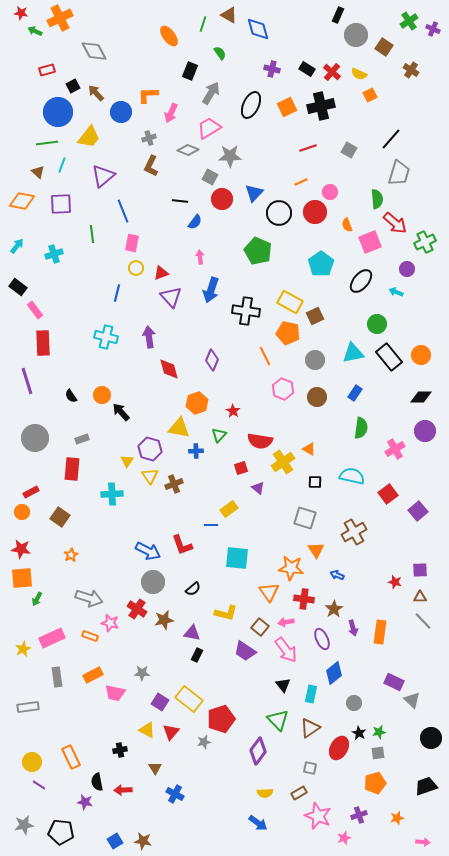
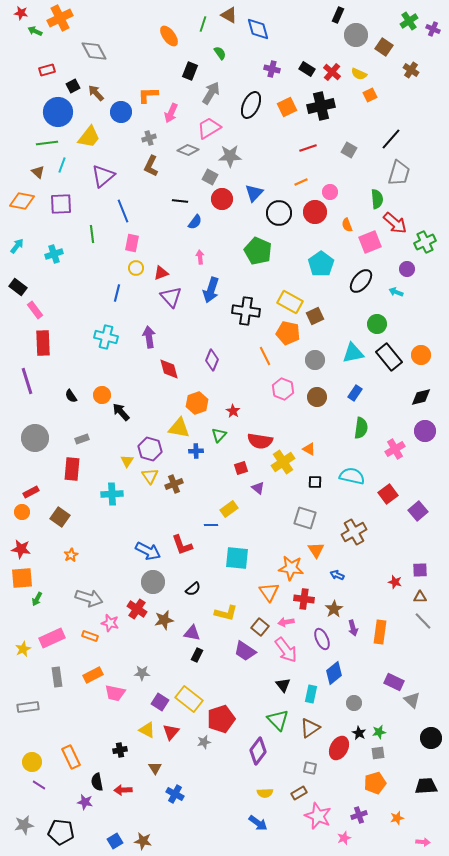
black diamond at (421, 397): rotated 15 degrees counterclockwise
black trapezoid at (426, 786): rotated 15 degrees clockwise
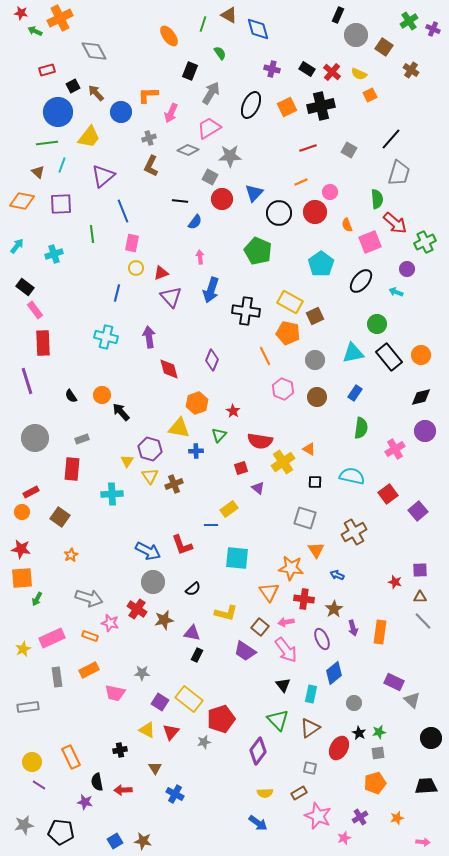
black rectangle at (18, 287): moved 7 px right
orange rectangle at (93, 675): moved 4 px left, 5 px up
purple cross at (359, 815): moved 1 px right, 2 px down; rotated 14 degrees counterclockwise
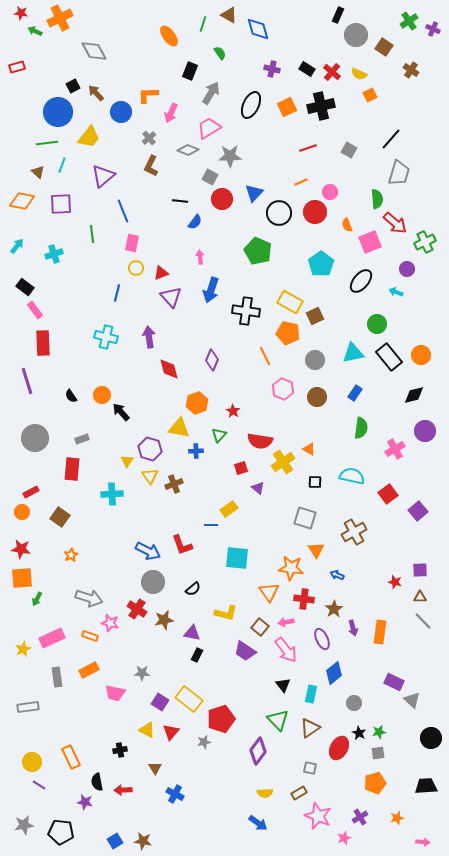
red rectangle at (47, 70): moved 30 px left, 3 px up
gray cross at (149, 138): rotated 24 degrees counterclockwise
black diamond at (421, 397): moved 7 px left, 2 px up
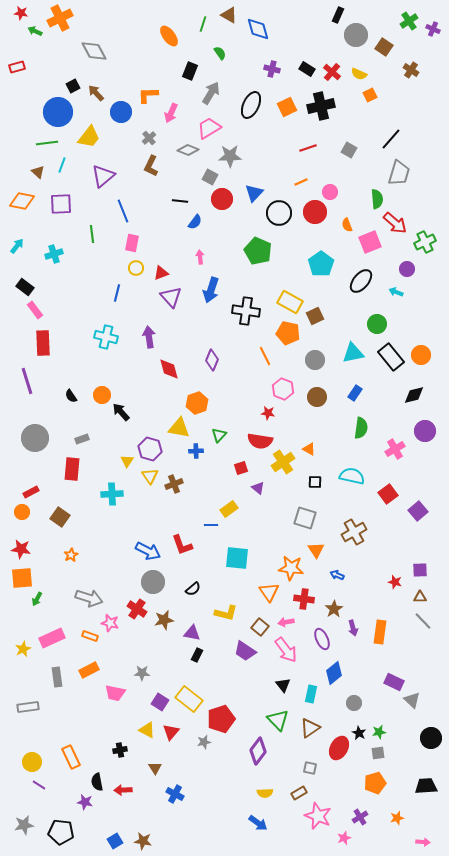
black rectangle at (389, 357): moved 2 px right
red star at (233, 411): moved 35 px right, 2 px down; rotated 24 degrees counterclockwise
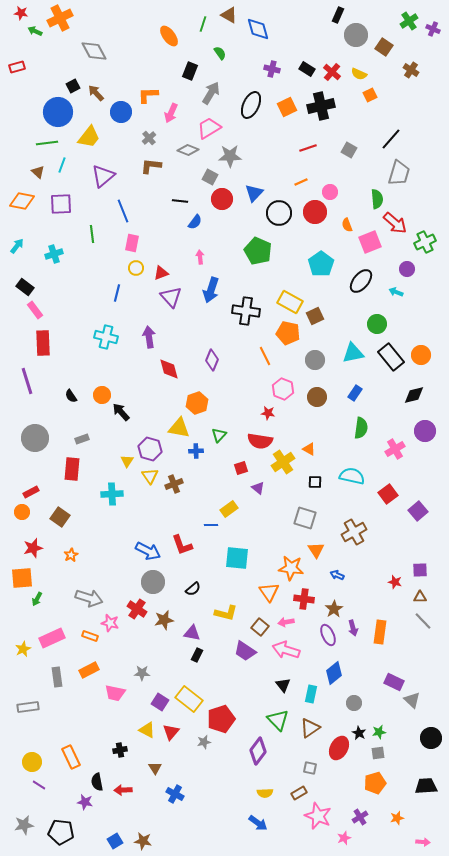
brown L-shape at (151, 166): rotated 70 degrees clockwise
red star at (21, 549): moved 12 px right, 1 px up; rotated 24 degrees counterclockwise
purple ellipse at (322, 639): moved 6 px right, 4 px up
pink arrow at (286, 650): rotated 144 degrees clockwise
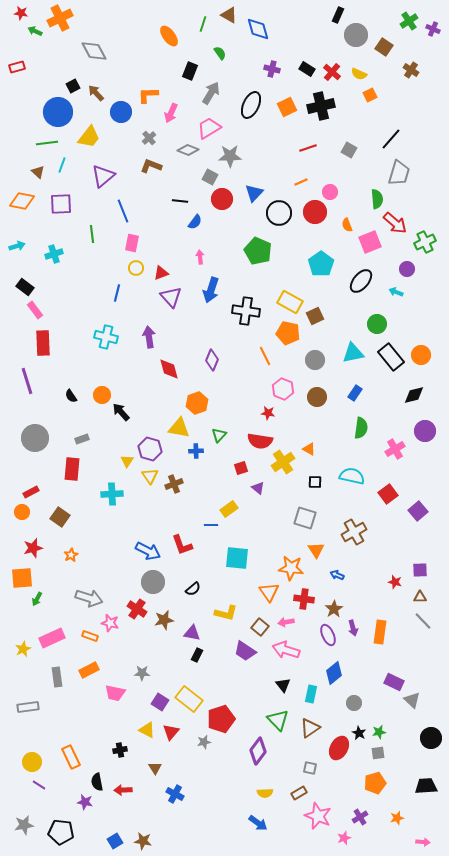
brown L-shape at (151, 166): rotated 15 degrees clockwise
cyan arrow at (17, 246): rotated 35 degrees clockwise
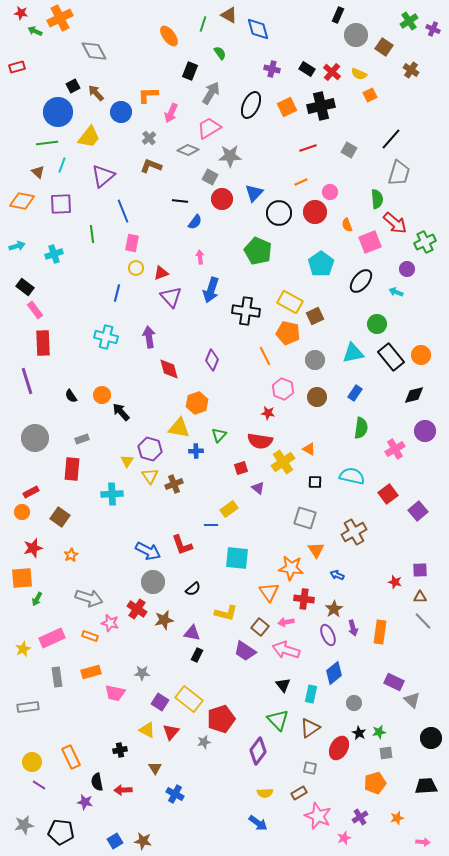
orange rectangle at (89, 670): moved 2 px right, 2 px down; rotated 12 degrees clockwise
gray square at (378, 753): moved 8 px right
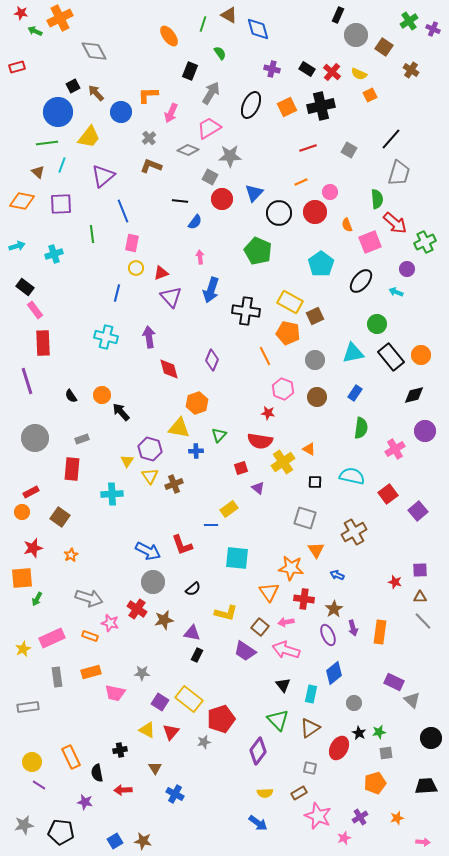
black semicircle at (97, 782): moved 9 px up
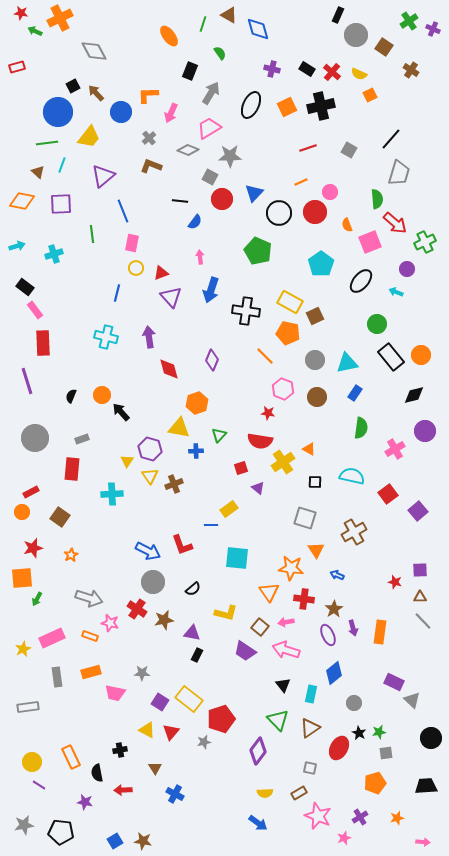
cyan triangle at (353, 353): moved 6 px left, 10 px down
orange line at (265, 356): rotated 18 degrees counterclockwise
black semicircle at (71, 396): rotated 56 degrees clockwise
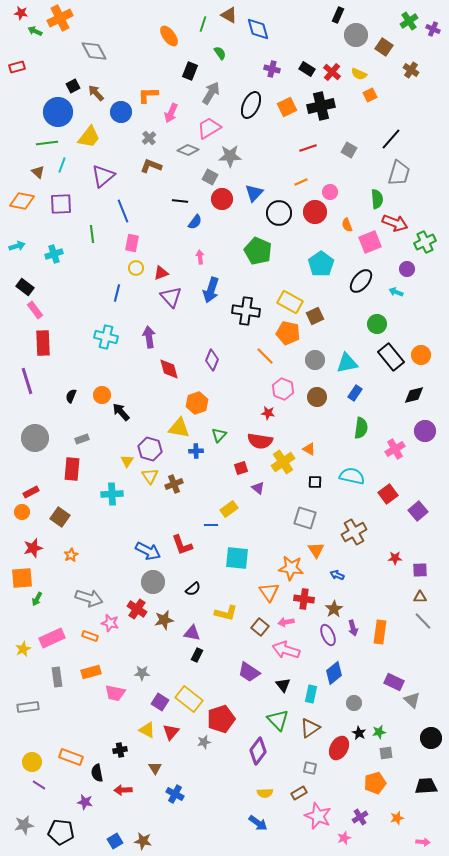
red arrow at (395, 223): rotated 20 degrees counterclockwise
red star at (395, 582): moved 24 px up; rotated 16 degrees counterclockwise
purple trapezoid at (245, 651): moved 4 px right, 21 px down
orange rectangle at (71, 757): rotated 45 degrees counterclockwise
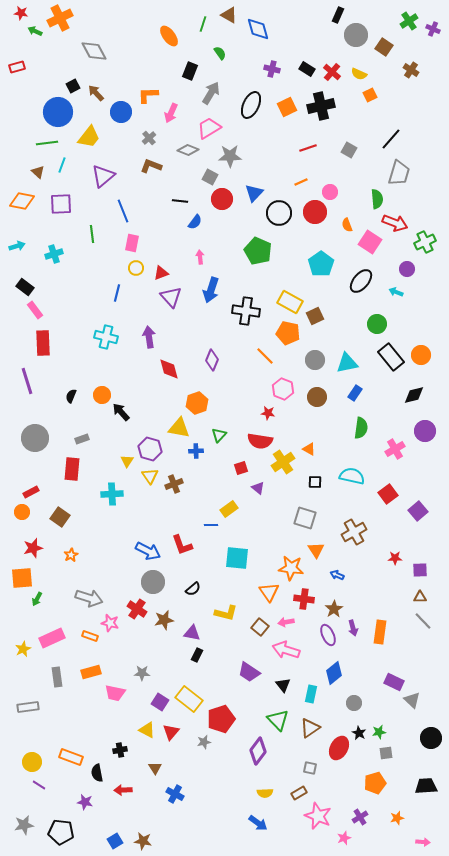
pink square at (370, 242): rotated 35 degrees counterclockwise
